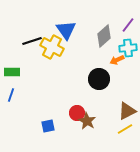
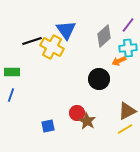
orange arrow: moved 2 px right, 1 px down
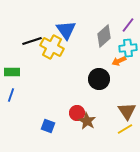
brown triangle: rotated 36 degrees counterclockwise
blue square: rotated 32 degrees clockwise
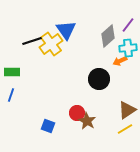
gray diamond: moved 4 px right
yellow cross: moved 1 px left, 3 px up; rotated 25 degrees clockwise
orange arrow: moved 1 px right
brown triangle: moved 1 px up; rotated 30 degrees clockwise
